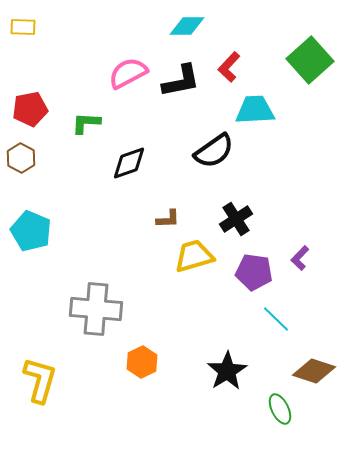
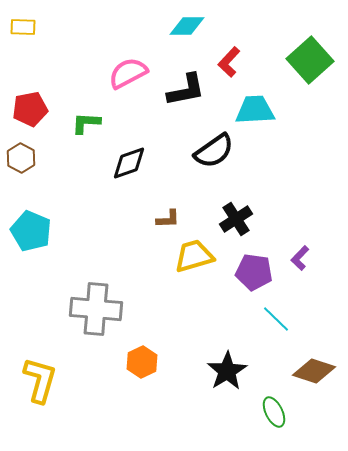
red L-shape: moved 5 px up
black L-shape: moved 5 px right, 9 px down
green ellipse: moved 6 px left, 3 px down
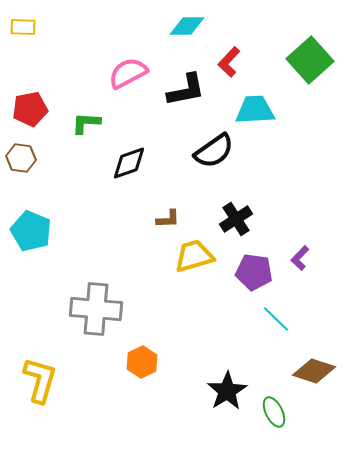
brown hexagon: rotated 20 degrees counterclockwise
black star: moved 20 px down
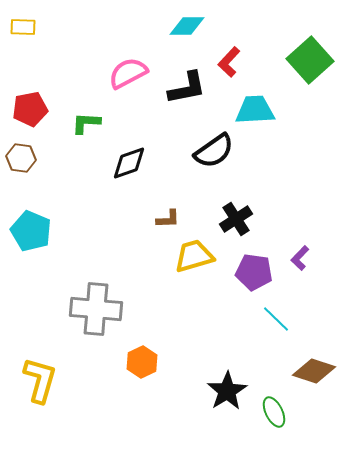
black L-shape: moved 1 px right, 2 px up
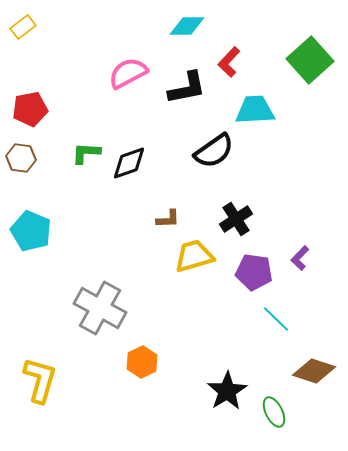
yellow rectangle: rotated 40 degrees counterclockwise
green L-shape: moved 30 px down
gray cross: moved 4 px right, 1 px up; rotated 24 degrees clockwise
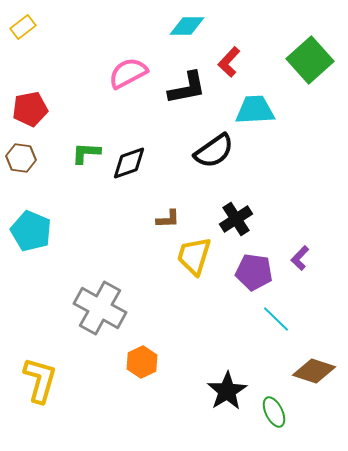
yellow trapezoid: rotated 57 degrees counterclockwise
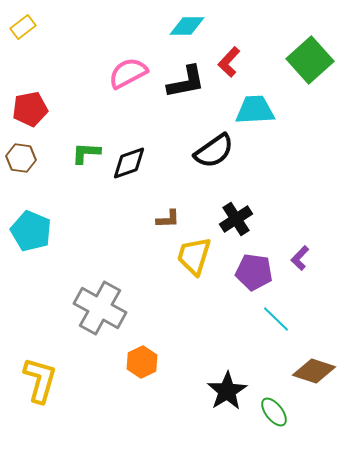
black L-shape: moved 1 px left, 6 px up
green ellipse: rotated 12 degrees counterclockwise
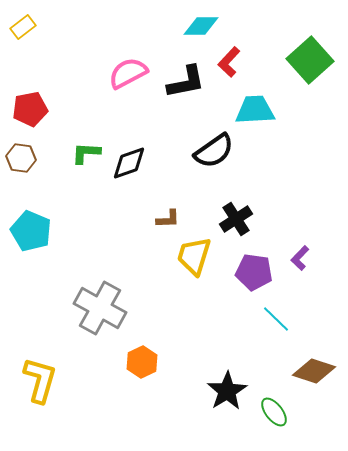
cyan diamond: moved 14 px right
